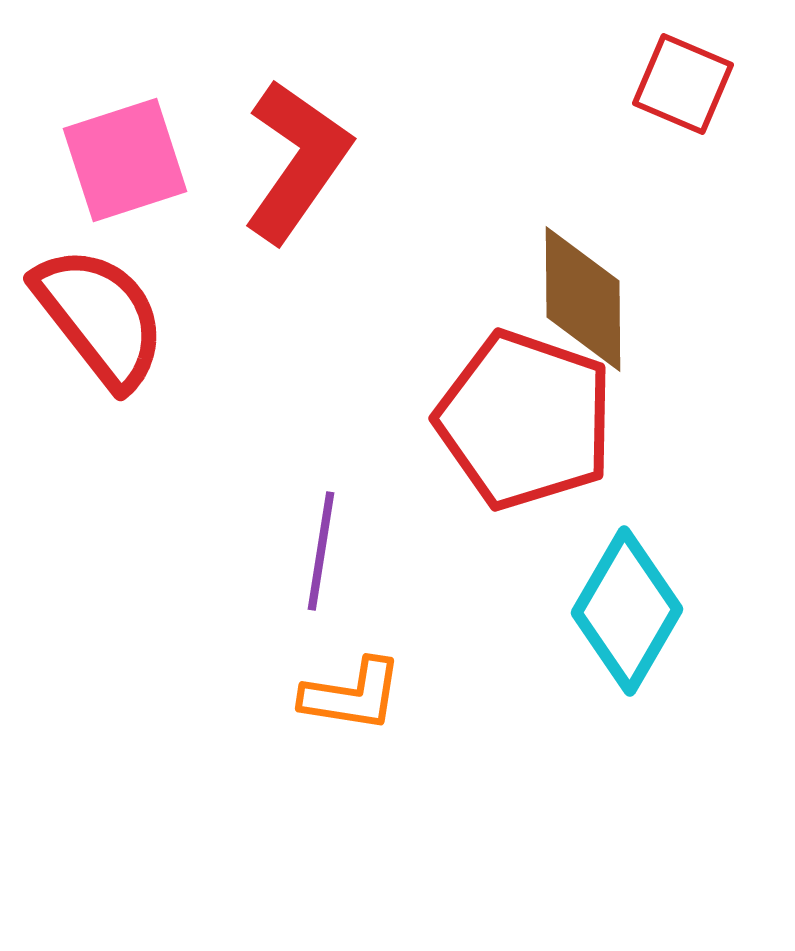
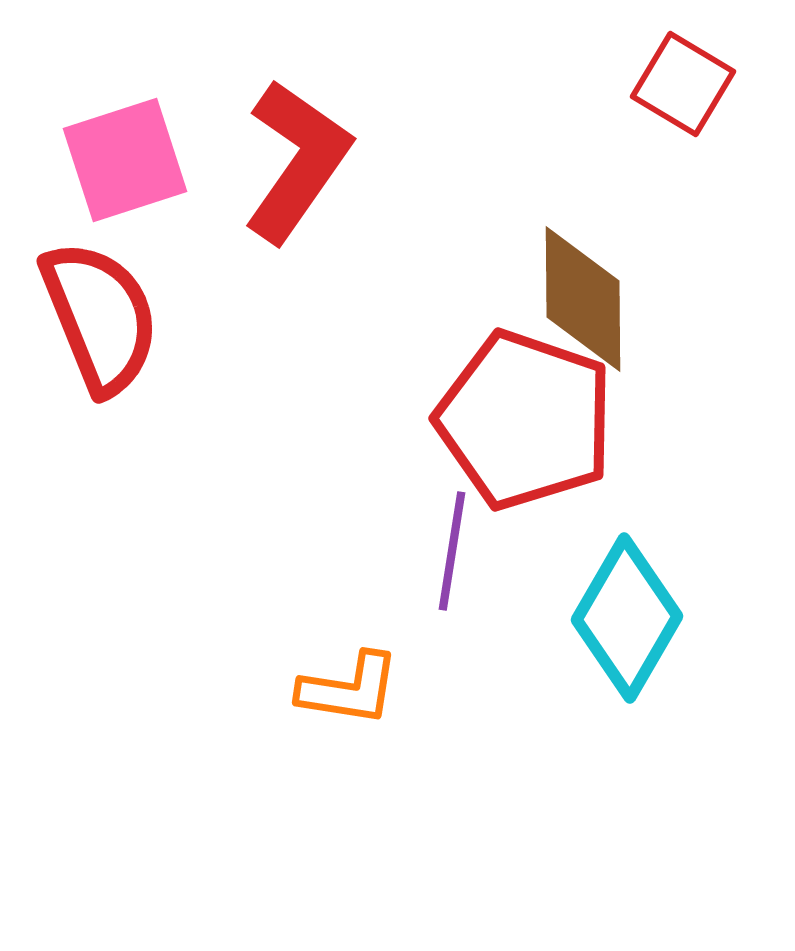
red square: rotated 8 degrees clockwise
red semicircle: rotated 16 degrees clockwise
purple line: moved 131 px right
cyan diamond: moved 7 px down
orange L-shape: moved 3 px left, 6 px up
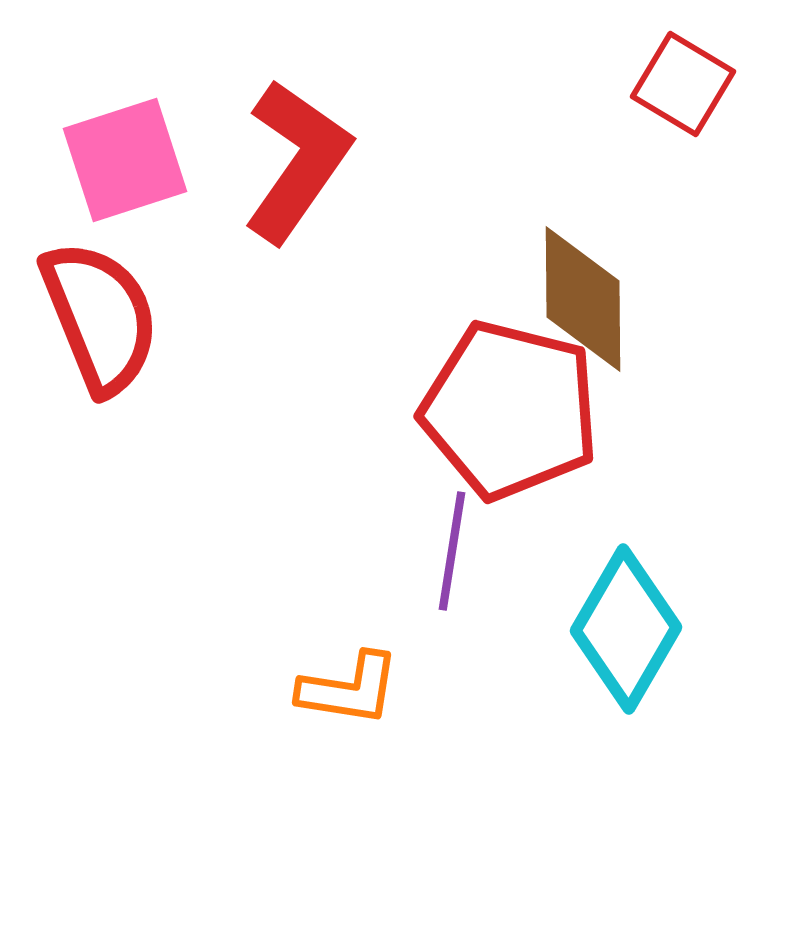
red pentagon: moved 15 px left, 10 px up; rotated 5 degrees counterclockwise
cyan diamond: moved 1 px left, 11 px down
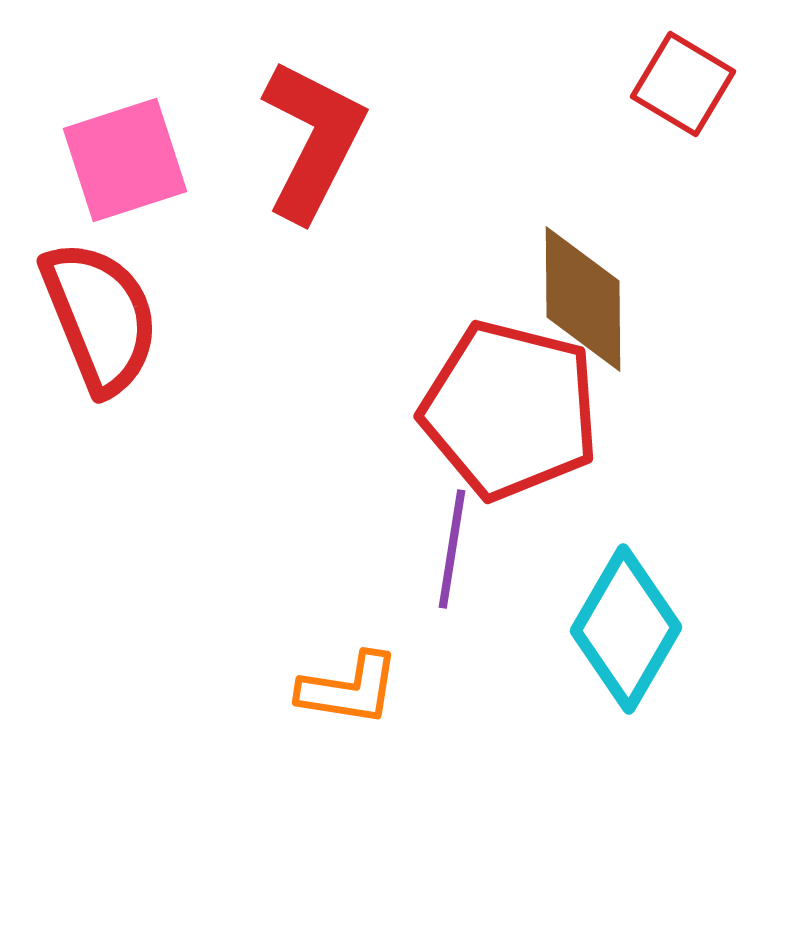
red L-shape: moved 16 px right, 21 px up; rotated 8 degrees counterclockwise
purple line: moved 2 px up
